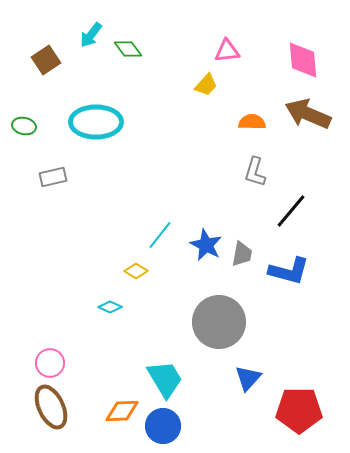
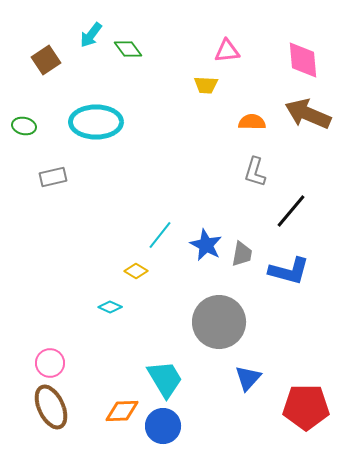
yellow trapezoid: rotated 50 degrees clockwise
red pentagon: moved 7 px right, 3 px up
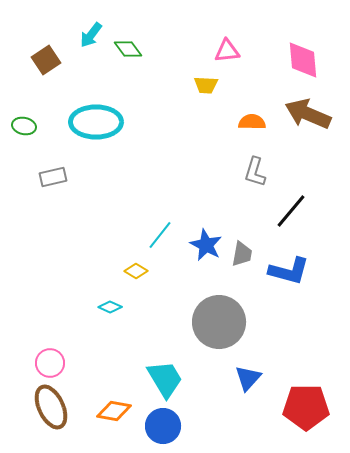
orange diamond: moved 8 px left; rotated 12 degrees clockwise
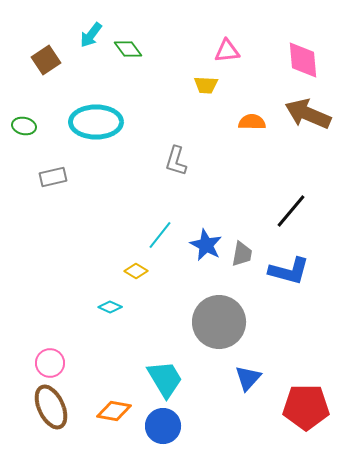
gray L-shape: moved 79 px left, 11 px up
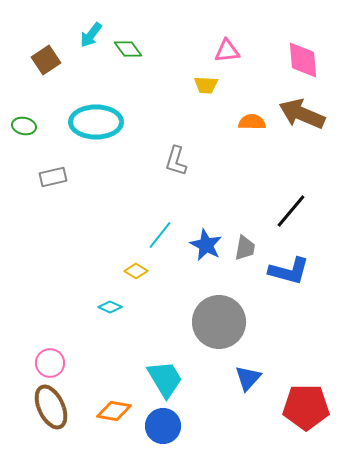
brown arrow: moved 6 px left
gray trapezoid: moved 3 px right, 6 px up
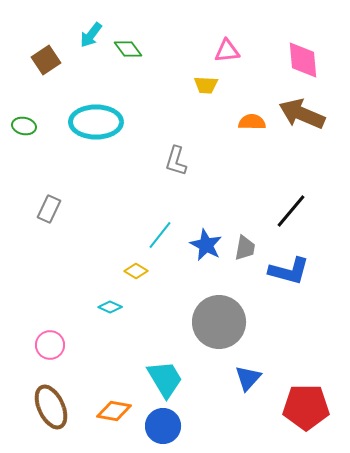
gray rectangle: moved 4 px left, 32 px down; rotated 52 degrees counterclockwise
pink circle: moved 18 px up
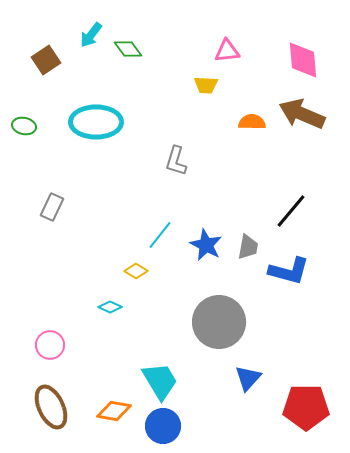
gray rectangle: moved 3 px right, 2 px up
gray trapezoid: moved 3 px right, 1 px up
cyan trapezoid: moved 5 px left, 2 px down
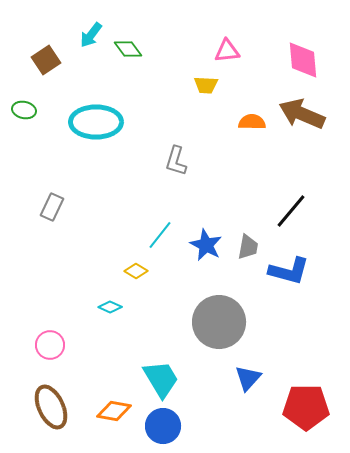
green ellipse: moved 16 px up
cyan trapezoid: moved 1 px right, 2 px up
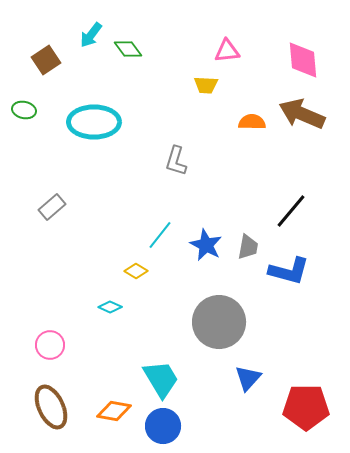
cyan ellipse: moved 2 px left
gray rectangle: rotated 24 degrees clockwise
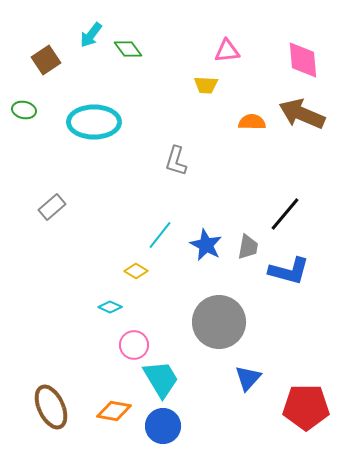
black line: moved 6 px left, 3 px down
pink circle: moved 84 px right
